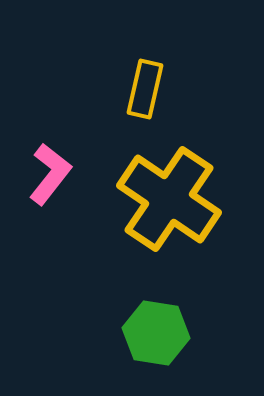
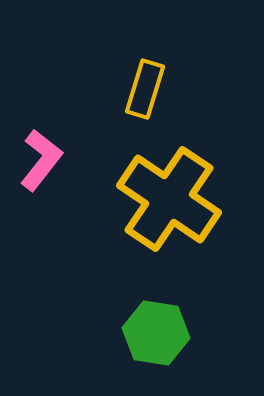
yellow rectangle: rotated 4 degrees clockwise
pink L-shape: moved 9 px left, 14 px up
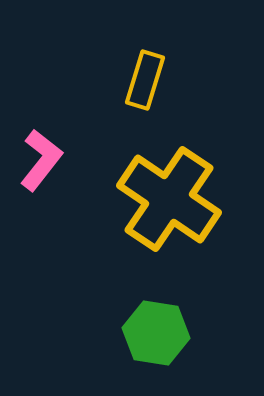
yellow rectangle: moved 9 px up
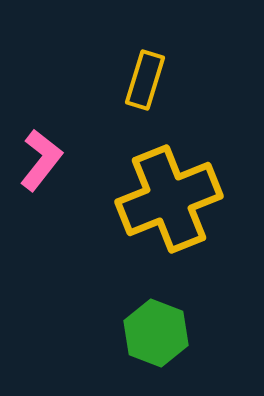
yellow cross: rotated 34 degrees clockwise
green hexagon: rotated 12 degrees clockwise
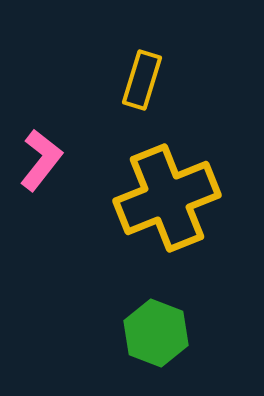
yellow rectangle: moved 3 px left
yellow cross: moved 2 px left, 1 px up
